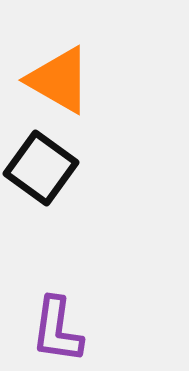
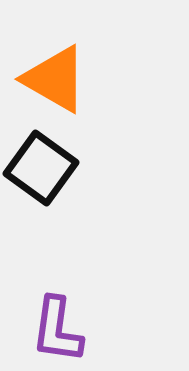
orange triangle: moved 4 px left, 1 px up
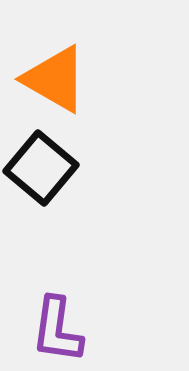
black square: rotated 4 degrees clockwise
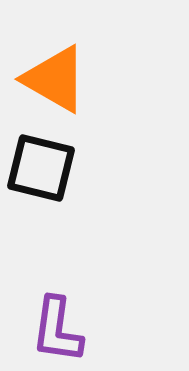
black square: rotated 26 degrees counterclockwise
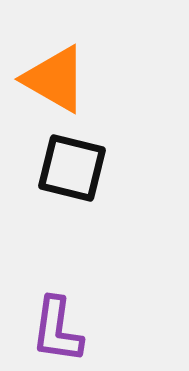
black square: moved 31 px right
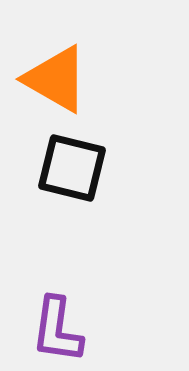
orange triangle: moved 1 px right
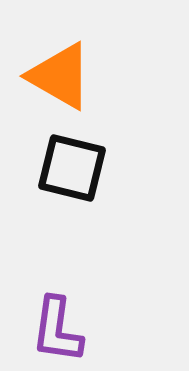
orange triangle: moved 4 px right, 3 px up
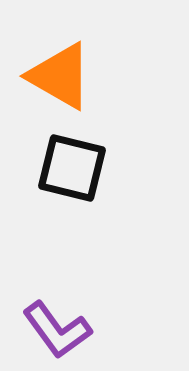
purple L-shape: rotated 44 degrees counterclockwise
